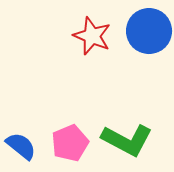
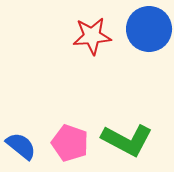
blue circle: moved 2 px up
red star: rotated 27 degrees counterclockwise
pink pentagon: rotated 30 degrees counterclockwise
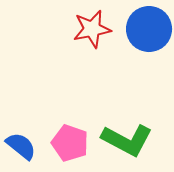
red star: moved 7 px up; rotated 6 degrees counterclockwise
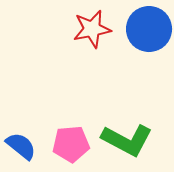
pink pentagon: moved 1 px right, 1 px down; rotated 24 degrees counterclockwise
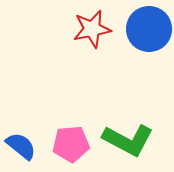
green L-shape: moved 1 px right
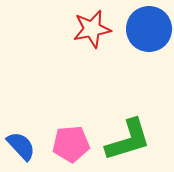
green L-shape: rotated 45 degrees counterclockwise
blue semicircle: rotated 8 degrees clockwise
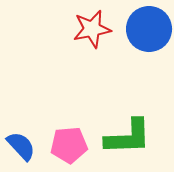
green L-shape: moved 3 px up; rotated 15 degrees clockwise
pink pentagon: moved 2 px left, 1 px down
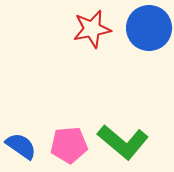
blue circle: moved 1 px up
green L-shape: moved 5 px left, 5 px down; rotated 42 degrees clockwise
blue semicircle: rotated 12 degrees counterclockwise
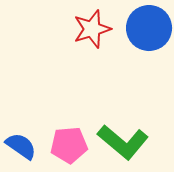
red star: rotated 6 degrees counterclockwise
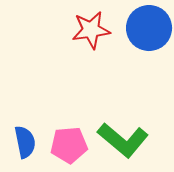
red star: moved 1 px left, 1 px down; rotated 9 degrees clockwise
green L-shape: moved 2 px up
blue semicircle: moved 4 px right, 4 px up; rotated 44 degrees clockwise
